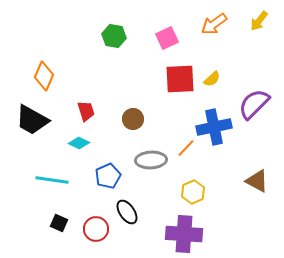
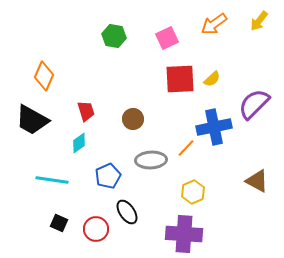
cyan diamond: rotated 60 degrees counterclockwise
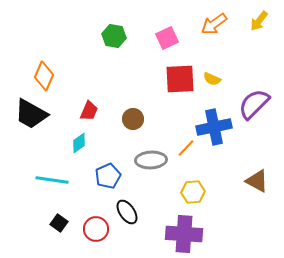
yellow semicircle: rotated 66 degrees clockwise
red trapezoid: moved 3 px right; rotated 40 degrees clockwise
black trapezoid: moved 1 px left, 6 px up
yellow hexagon: rotated 20 degrees clockwise
black square: rotated 12 degrees clockwise
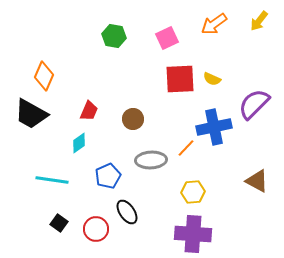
purple cross: moved 9 px right
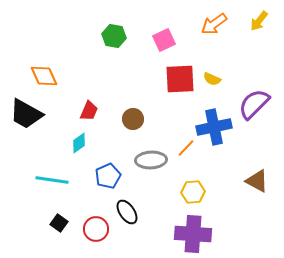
pink square: moved 3 px left, 2 px down
orange diamond: rotated 48 degrees counterclockwise
black trapezoid: moved 5 px left
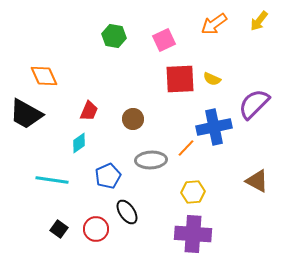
black square: moved 6 px down
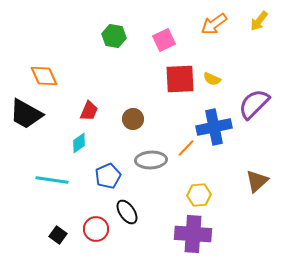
brown triangle: rotated 50 degrees clockwise
yellow hexagon: moved 6 px right, 3 px down
black square: moved 1 px left, 6 px down
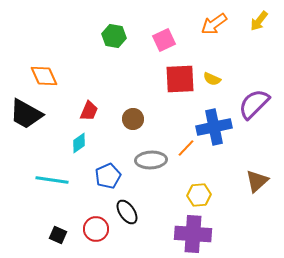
black square: rotated 12 degrees counterclockwise
